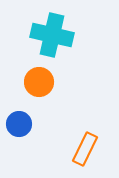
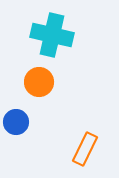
blue circle: moved 3 px left, 2 px up
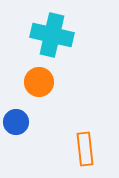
orange rectangle: rotated 32 degrees counterclockwise
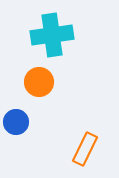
cyan cross: rotated 21 degrees counterclockwise
orange rectangle: rotated 32 degrees clockwise
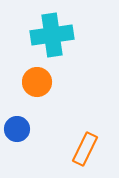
orange circle: moved 2 px left
blue circle: moved 1 px right, 7 px down
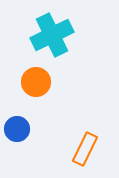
cyan cross: rotated 18 degrees counterclockwise
orange circle: moved 1 px left
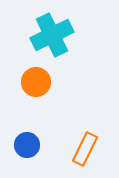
blue circle: moved 10 px right, 16 px down
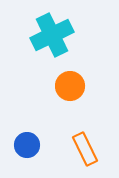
orange circle: moved 34 px right, 4 px down
orange rectangle: rotated 52 degrees counterclockwise
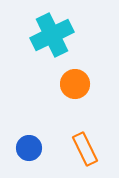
orange circle: moved 5 px right, 2 px up
blue circle: moved 2 px right, 3 px down
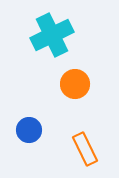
blue circle: moved 18 px up
